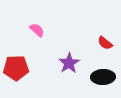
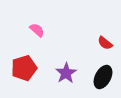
purple star: moved 3 px left, 10 px down
red pentagon: moved 8 px right; rotated 15 degrees counterclockwise
black ellipse: rotated 60 degrees counterclockwise
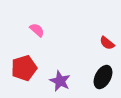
red semicircle: moved 2 px right
purple star: moved 6 px left, 8 px down; rotated 15 degrees counterclockwise
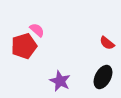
red pentagon: moved 22 px up
